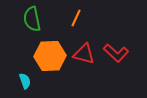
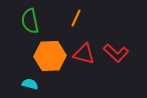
green semicircle: moved 2 px left, 2 px down
cyan semicircle: moved 5 px right, 3 px down; rotated 56 degrees counterclockwise
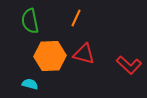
red L-shape: moved 13 px right, 12 px down
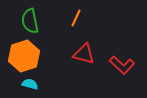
orange hexagon: moved 26 px left; rotated 16 degrees counterclockwise
red L-shape: moved 7 px left
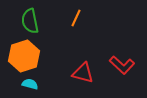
red triangle: moved 1 px left, 19 px down
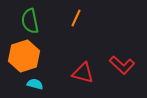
cyan semicircle: moved 5 px right
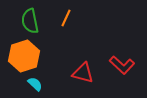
orange line: moved 10 px left
cyan semicircle: rotated 28 degrees clockwise
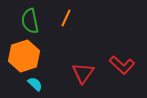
red triangle: rotated 50 degrees clockwise
